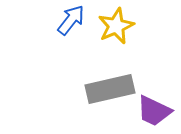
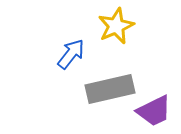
blue arrow: moved 34 px down
purple trapezoid: rotated 51 degrees counterclockwise
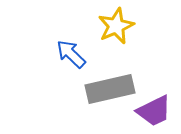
blue arrow: rotated 84 degrees counterclockwise
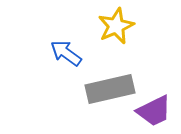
blue arrow: moved 5 px left, 1 px up; rotated 8 degrees counterclockwise
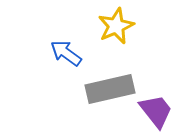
purple trapezoid: moved 2 px right; rotated 102 degrees counterclockwise
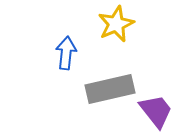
yellow star: moved 2 px up
blue arrow: rotated 60 degrees clockwise
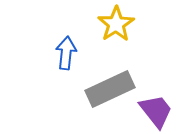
yellow star: rotated 9 degrees counterclockwise
gray rectangle: rotated 12 degrees counterclockwise
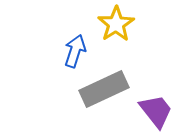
blue arrow: moved 9 px right, 2 px up; rotated 12 degrees clockwise
gray rectangle: moved 6 px left
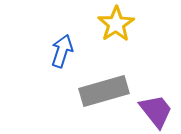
blue arrow: moved 13 px left
gray rectangle: moved 2 px down; rotated 9 degrees clockwise
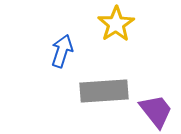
gray rectangle: rotated 12 degrees clockwise
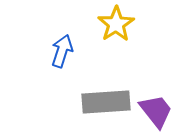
gray rectangle: moved 2 px right, 11 px down
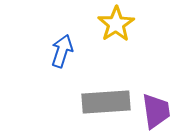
purple trapezoid: rotated 30 degrees clockwise
